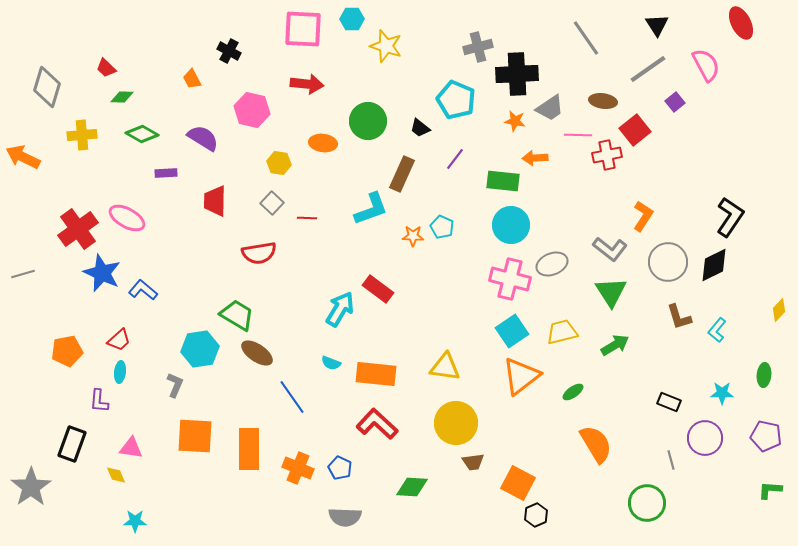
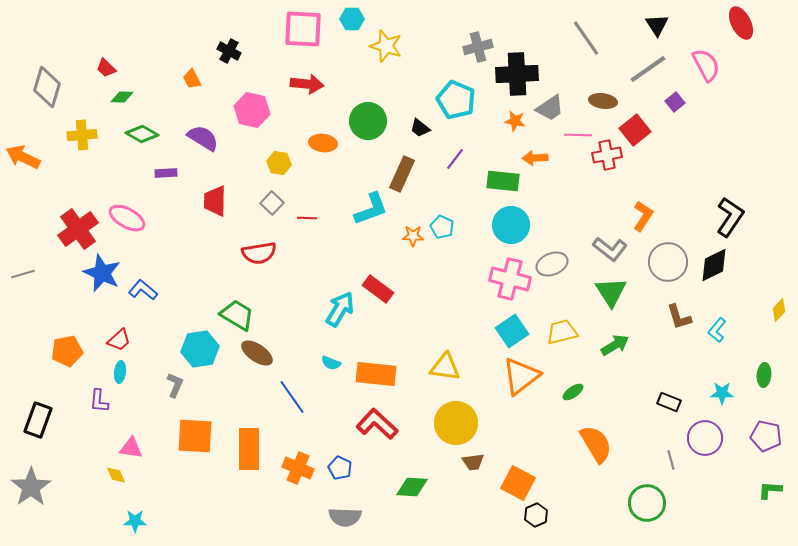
black rectangle at (72, 444): moved 34 px left, 24 px up
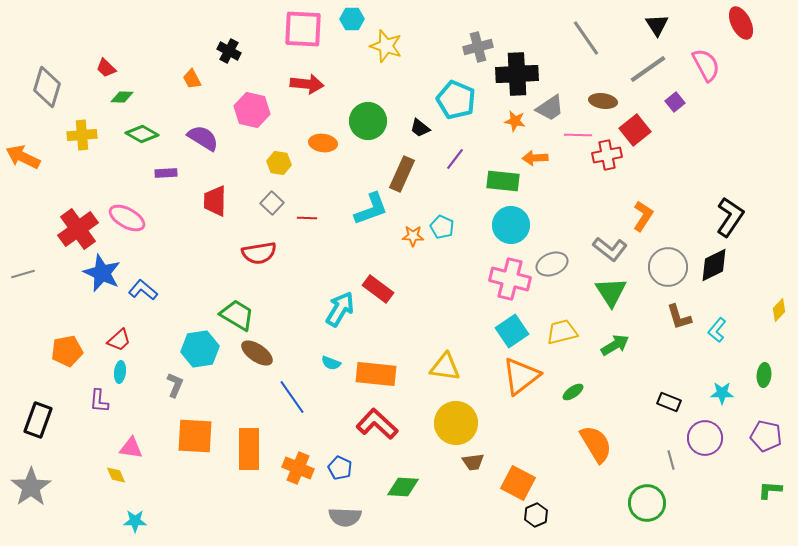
gray circle at (668, 262): moved 5 px down
green diamond at (412, 487): moved 9 px left
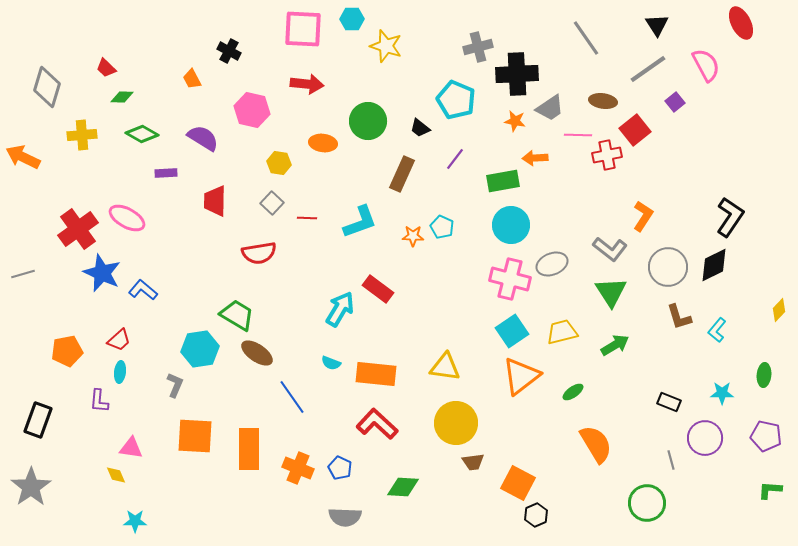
green rectangle at (503, 181): rotated 16 degrees counterclockwise
cyan L-shape at (371, 209): moved 11 px left, 13 px down
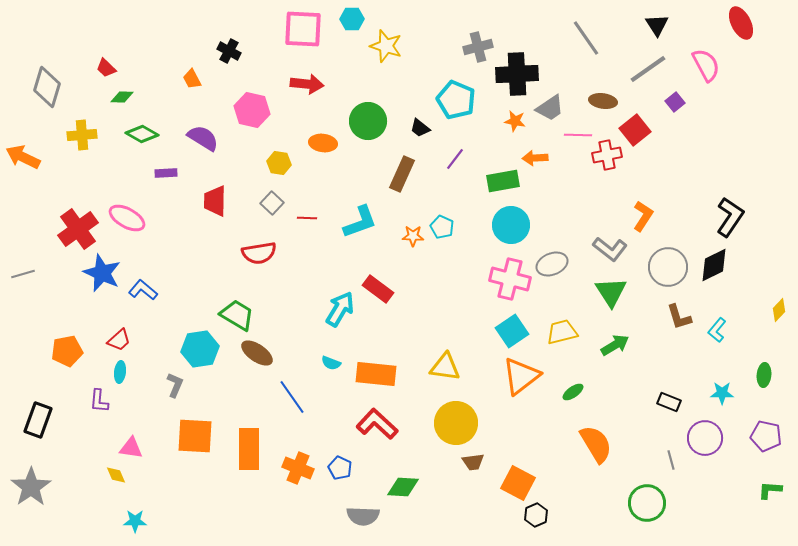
gray semicircle at (345, 517): moved 18 px right, 1 px up
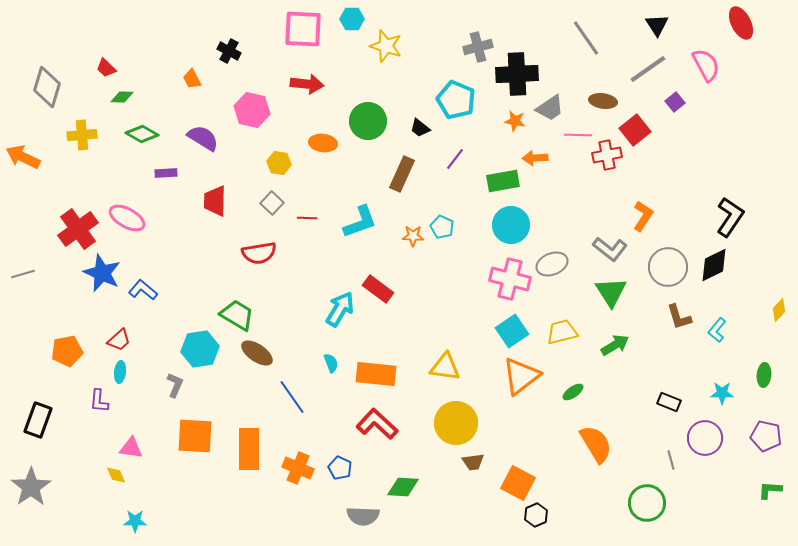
cyan semicircle at (331, 363): rotated 132 degrees counterclockwise
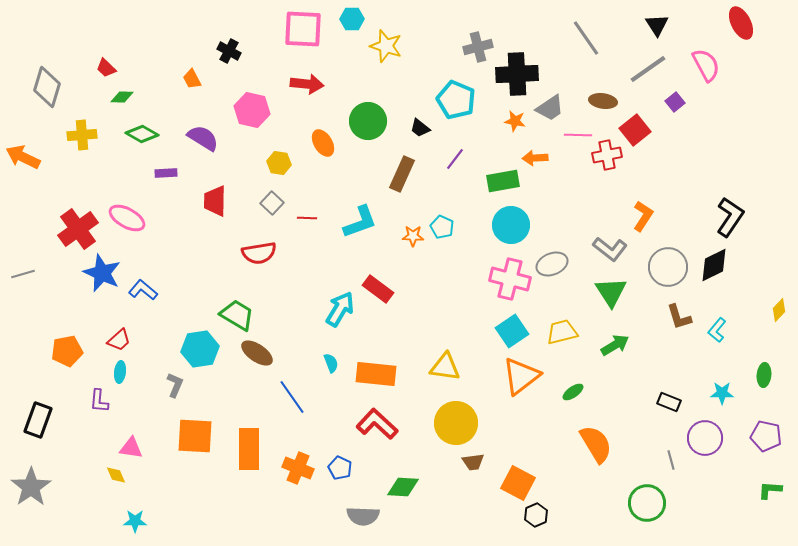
orange ellipse at (323, 143): rotated 52 degrees clockwise
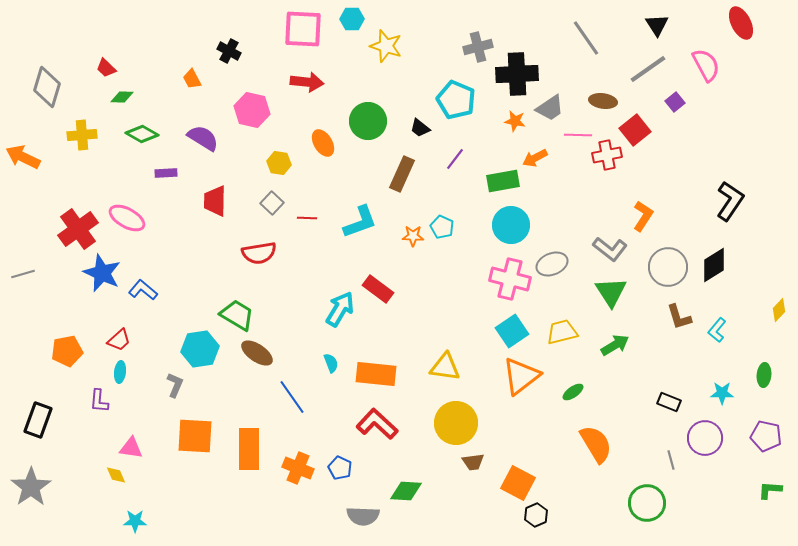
red arrow at (307, 84): moved 2 px up
orange arrow at (535, 158): rotated 25 degrees counterclockwise
black L-shape at (730, 217): moved 16 px up
black diamond at (714, 265): rotated 6 degrees counterclockwise
green diamond at (403, 487): moved 3 px right, 4 px down
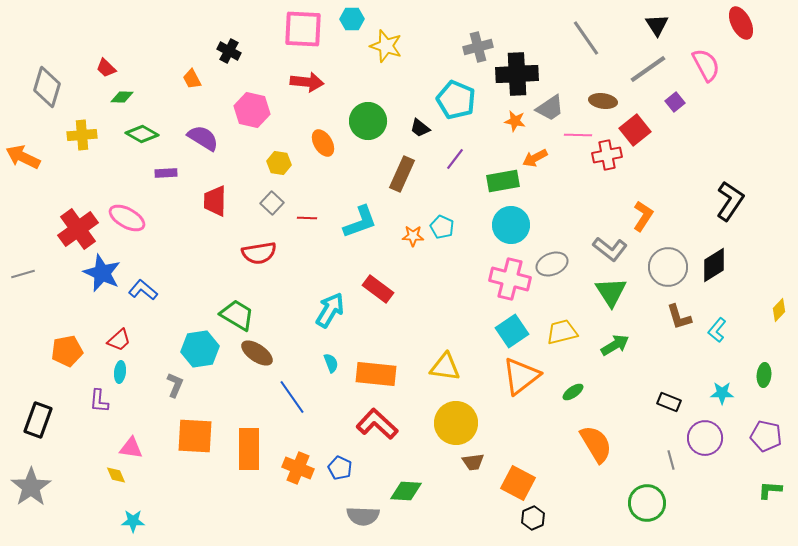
cyan arrow at (340, 309): moved 10 px left, 1 px down
black hexagon at (536, 515): moved 3 px left, 3 px down
cyan star at (135, 521): moved 2 px left
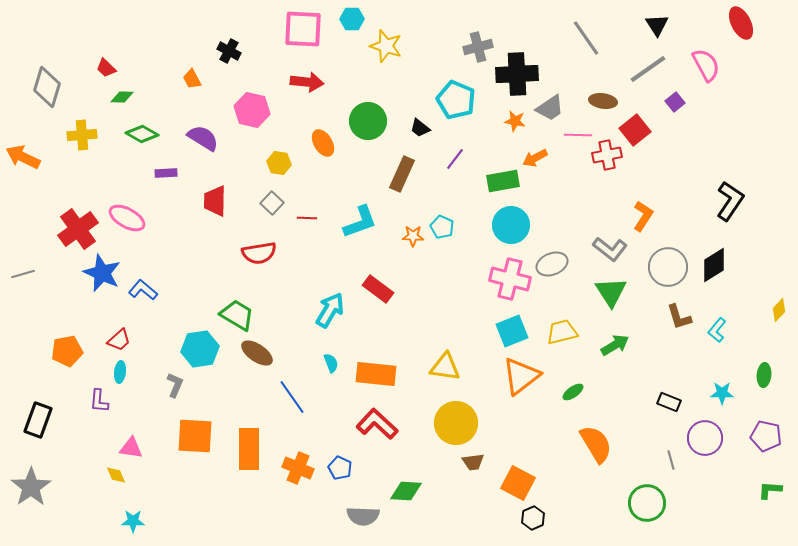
cyan square at (512, 331): rotated 12 degrees clockwise
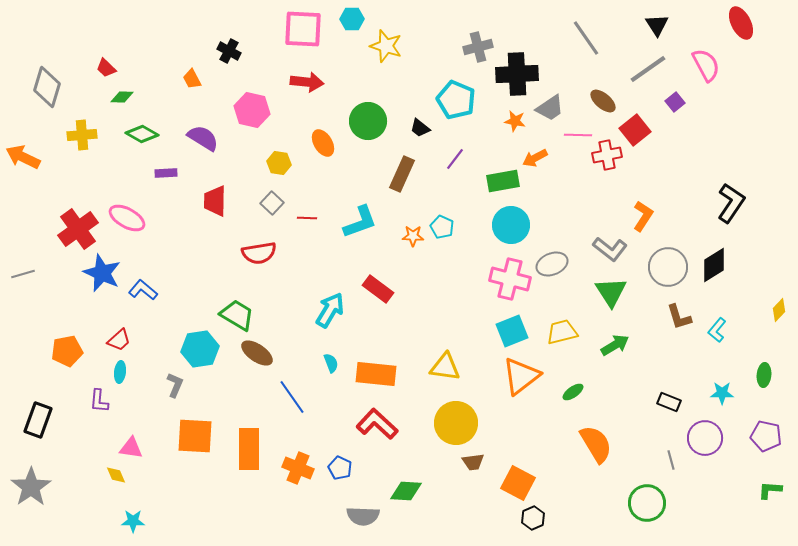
brown ellipse at (603, 101): rotated 32 degrees clockwise
black L-shape at (730, 201): moved 1 px right, 2 px down
